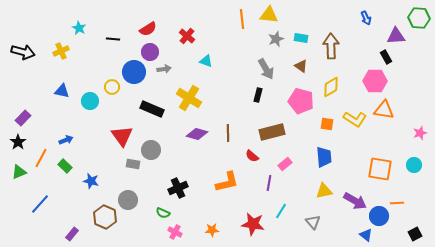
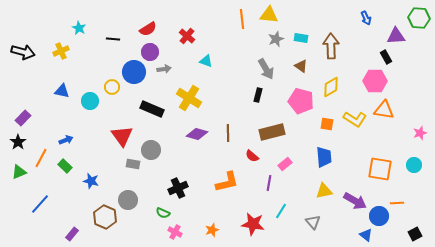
orange star at (212, 230): rotated 16 degrees counterclockwise
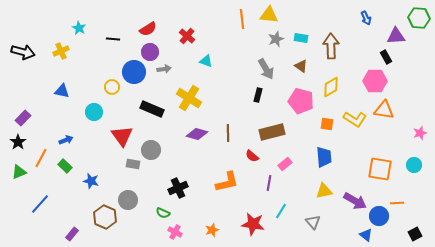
cyan circle at (90, 101): moved 4 px right, 11 px down
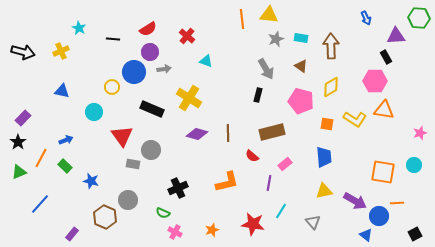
orange square at (380, 169): moved 3 px right, 3 px down
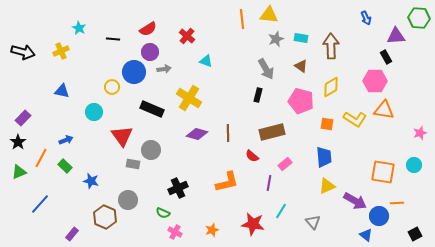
yellow triangle at (324, 191): moved 3 px right, 5 px up; rotated 12 degrees counterclockwise
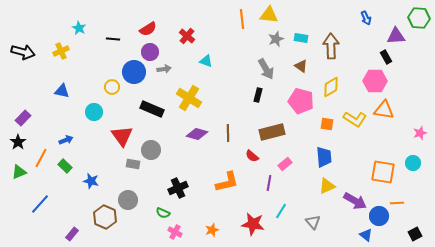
cyan circle at (414, 165): moved 1 px left, 2 px up
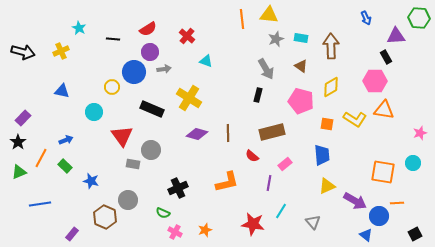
blue trapezoid at (324, 157): moved 2 px left, 2 px up
blue line at (40, 204): rotated 40 degrees clockwise
orange star at (212, 230): moved 7 px left
